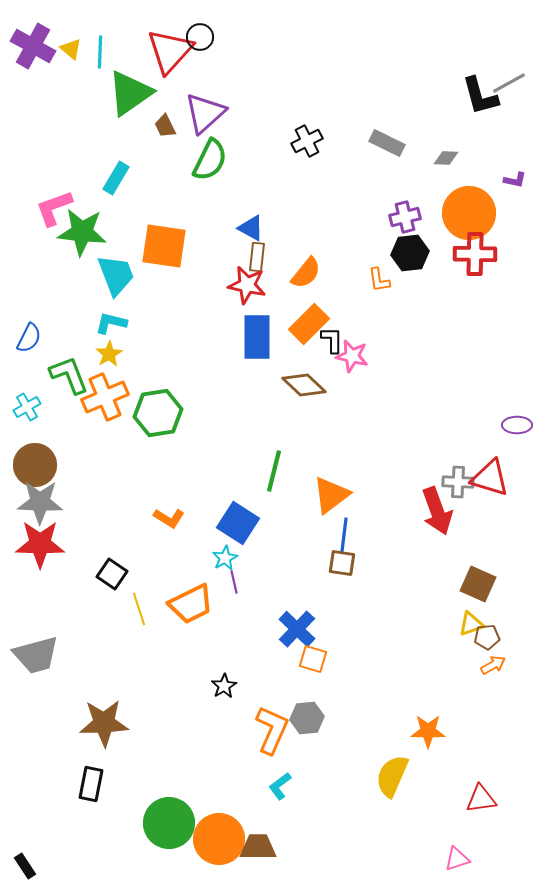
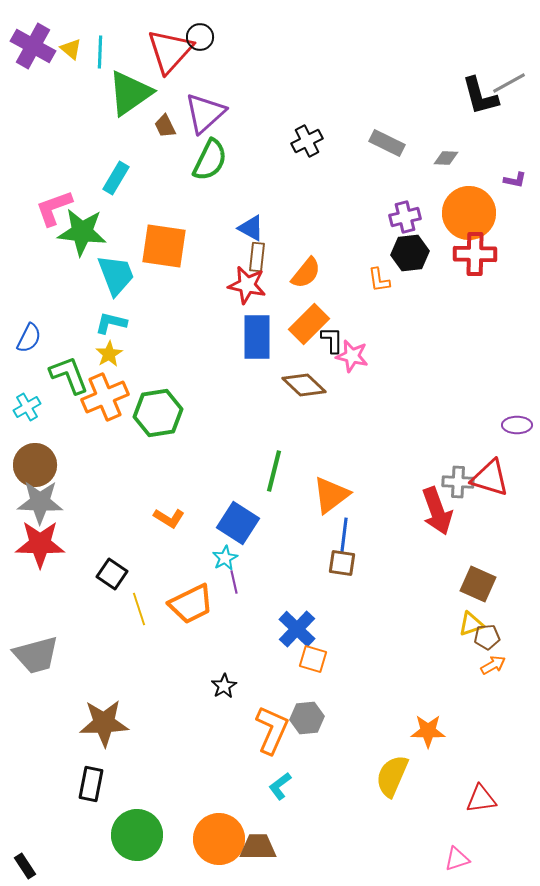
green circle at (169, 823): moved 32 px left, 12 px down
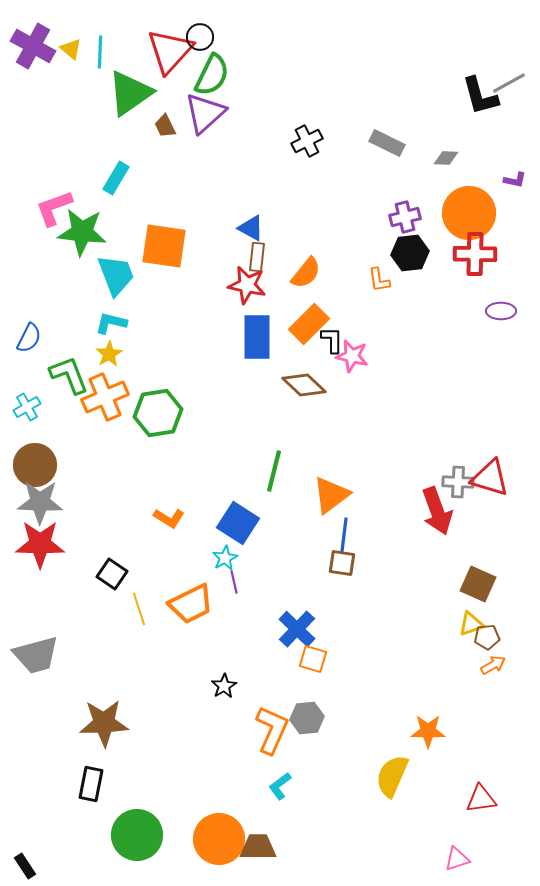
green semicircle at (210, 160): moved 2 px right, 85 px up
purple ellipse at (517, 425): moved 16 px left, 114 px up
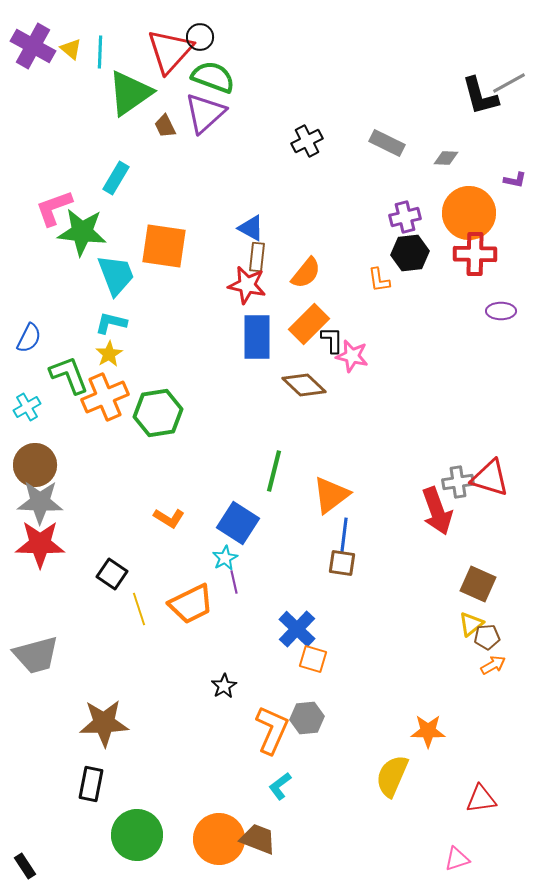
green semicircle at (212, 75): moved 1 px right, 2 px down; rotated 96 degrees counterclockwise
gray cross at (458, 482): rotated 12 degrees counterclockwise
yellow triangle at (471, 624): rotated 20 degrees counterclockwise
brown trapezoid at (258, 847): moved 8 px up; rotated 21 degrees clockwise
